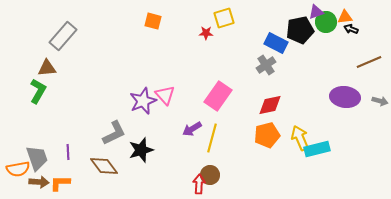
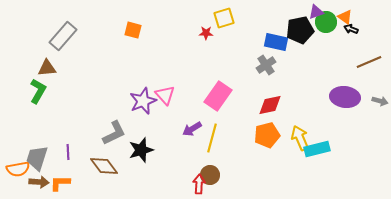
orange triangle: rotated 42 degrees clockwise
orange square: moved 20 px left, 9 px down
blue rectangle: moved 1 px up; rotated 15 degrees counterclockwise
gray trapezoid: rotated 144 degrees counterclockwise
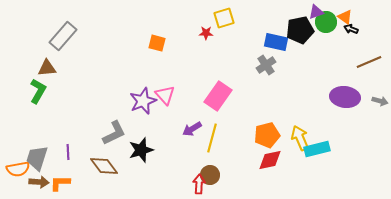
orange square: moved 24 px right, 13 px down
red diamond: moved 55 px down
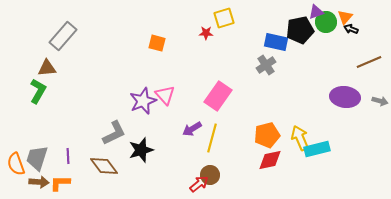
orange triangle: rotated 35 degrees clockwise
purple line: moved 4 px down
orange semicircle: moved 2 px left, 5 px up; rotated 80 degrees clockwise
red arrow: rotated 48 degrees clockwise
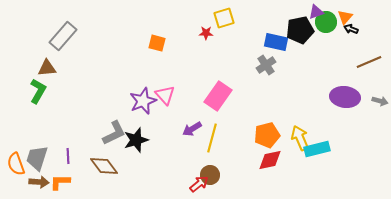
black star: moved 5 px left, 10 px up
orange L-shape: moved 1 px up
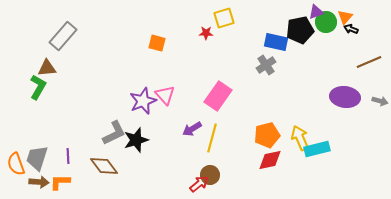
green L-shape: moved 4 px up
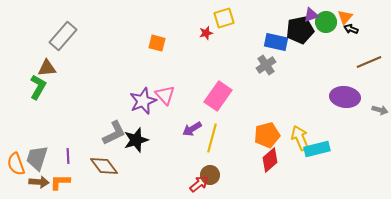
purple triangle: moved 5 px left, 3 px down
red star: rotated 16 degrees counterclockwise
gray arrow: moved 9 px down
red diamond: rotated 30 degrees counterclockwise
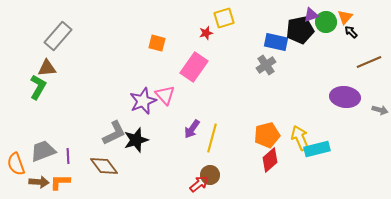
black arrow: moved 3 px down; rotated 24 degrees clockwise
gray rectangle: moved 5 px left
pink rectangle: moved 24 px left, 29 px up
purple arrow: rotated 24 degrees counterclockwise
gray trapezoid: moved 6 px right, 7 px up; rotated 52 degrees clockwise
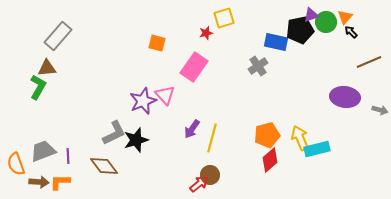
gray cross: moved 8 px left, 1 px down
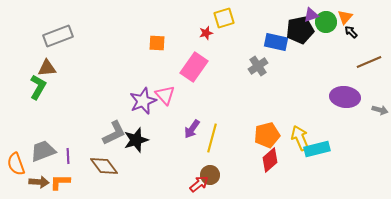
gray rectangle: rotated 28 degrees clockwise
orange square: rotated 12 degrees counterclockwise
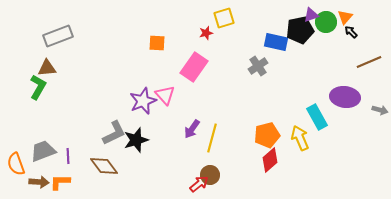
cyan rectangle: moved 32 px up; rotated 75 degrees clockwise
